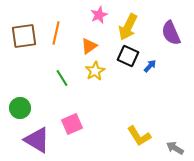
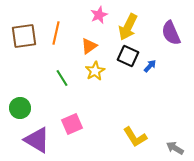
yellow L-shape: moved 4 px left, 1 px down
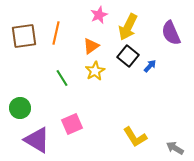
orange triangle: moved 2 px right
black square: rotated 15 degrees clockwise
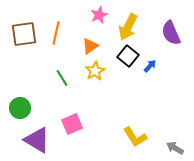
brown square: moved 2 px up
orange triangle: moved 1 px left
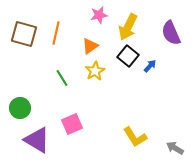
pink star: rotated 12 degrees clockwise
brown square: rotated 24 degrees clockwise
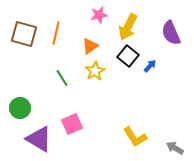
purple triangle: moved 2 px right, 1 px up
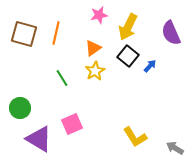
orange triangle: moved 3 px right, 2 px down
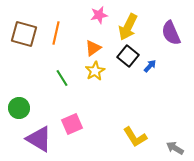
green circle: moved 1 px left
